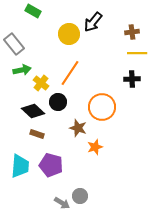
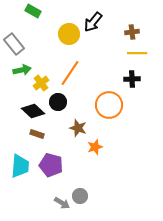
yellow cross: rotated 14 degrees clockwise
orange circle: moved 7 px right, 2 px up
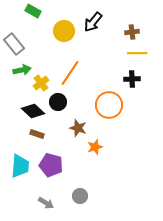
yellow circle: moved 5 px left, 3 px up
gray arrow: moved 16 px left
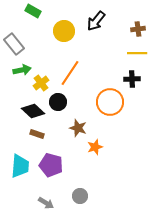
black arrow: moved 3 px right, 1 px up
brown cross: moved 6 px right, 3 px up
orange circle: moved 1 px right, 3 px up
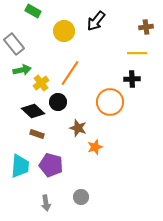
brown cross: moved 8 px right, 2 px up
gray circle: moved 1 px right, 1 px down
gray arrow: rotated 49 degrees clockwise
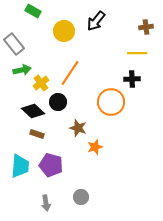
orange circle: moved 1 px right
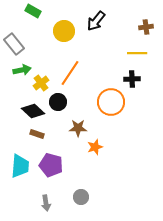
brown star: rotated 18 degrees counterclockwise
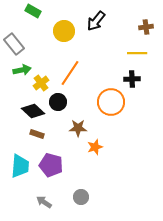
gray arrow: moved 2 px left, 1 px up; rotated 133 degrees clockwise
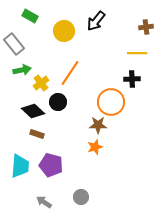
green rectangle: moved 3 px left, 5 px down
brown star: moved 20 px right, 3 px up
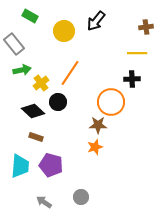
brown rectangle: moved 1 px left, 3 px down
